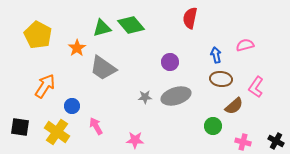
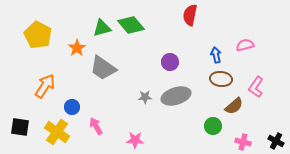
red semicircle: moved 3 px up
blue circle: moved 1 px down
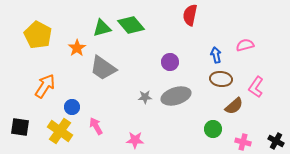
green circle: moved 3 px down
yellow cross: moved 3 px right, 1 px up
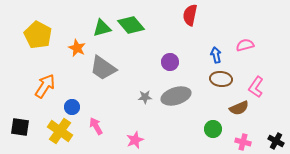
orange star: rotated 12 degrees counterclockwise
brown semicircle: moved 5 px right, 2 px down; rotated 18 degrees clockwise
pink star: rotated 24 degrees counterclockwise
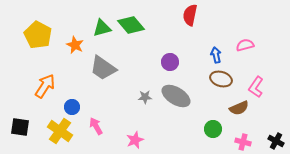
orange star: moved 2 px left, 3 px up
brown ellipse: rotated 10 degrees clockwise
gray ellipse: rotated 48 degrees clockwise
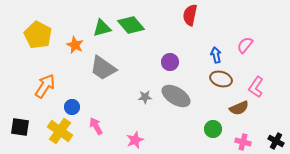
pink semicircle: rotated 36 degrees counterclockwise
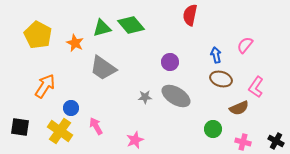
orange star: moved 2 px up
blue circle: moved 1 px left, 1 px down
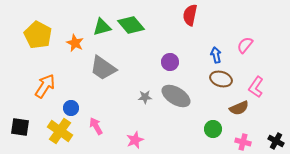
green triangle: moved 1 px up
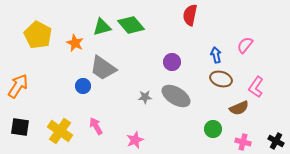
purple circle: moved 2 px right
orange arrow: moved 27 px left
blue circle: moved 12 px right, 22 px up
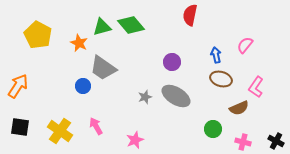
orange star: moved 4 px right
gray star: rotated 16 degrees counterclockwise
